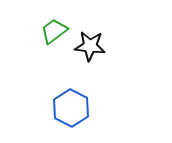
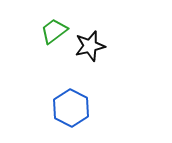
black star: rotated 20 degrees counterclockwise
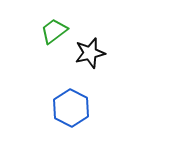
black star: moved 7 px down
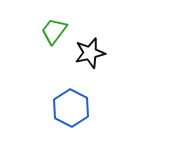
green trapezoid: rotated 16 degrees counterclockwise
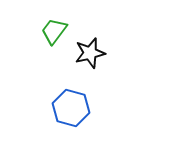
blue hexagon: rotated 12 degrees counterclockwise
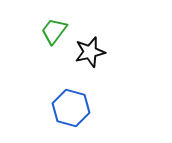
black star: moved 1 px up
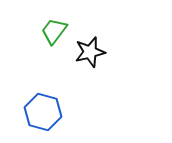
blue hexagon: moved 28 px left, 4 px down
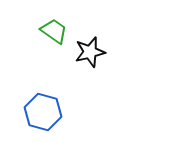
green trapezoid: rotated 88 degrees clockwise
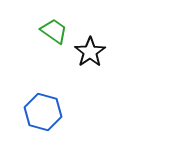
black star: rotated 20 degrees counterclockwise
